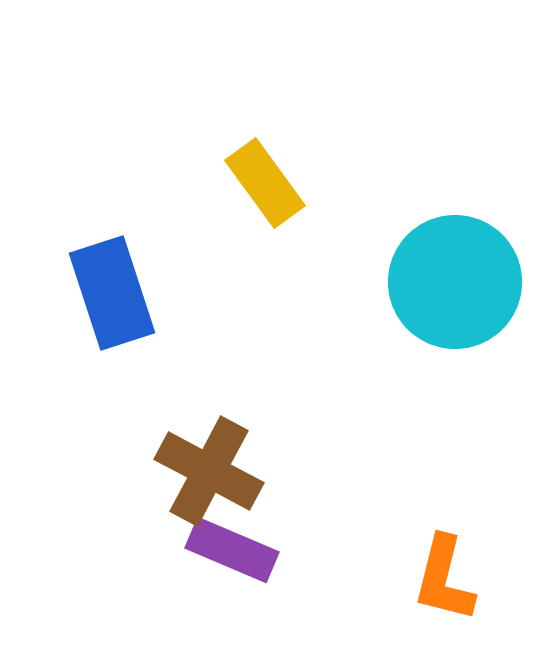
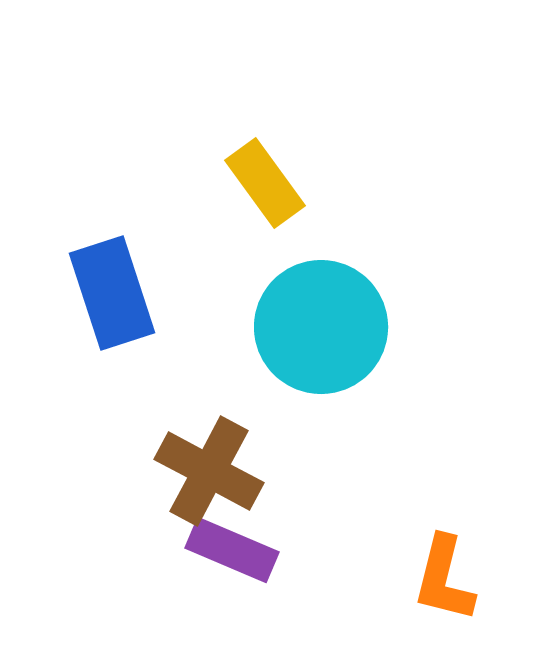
cyan circle: moved 134 px left, 45 px down
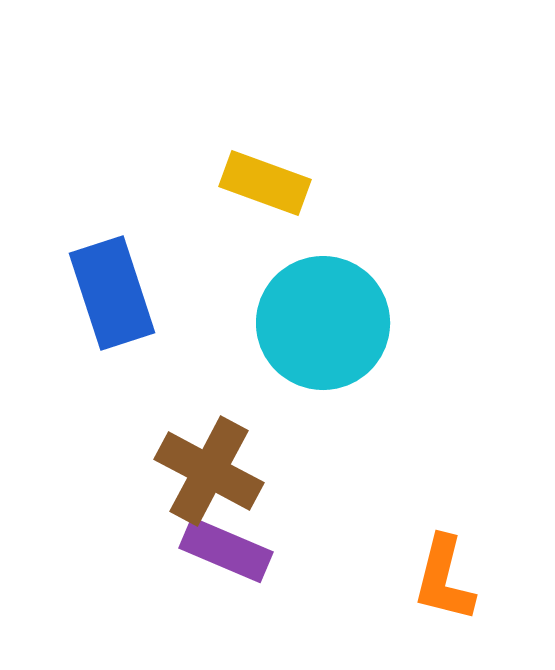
yellow rectangle: rotated 34 degrees counterclockwise
cyan circle: moved 2 px right, 4 px up
purple rectangle: moved 6 px left
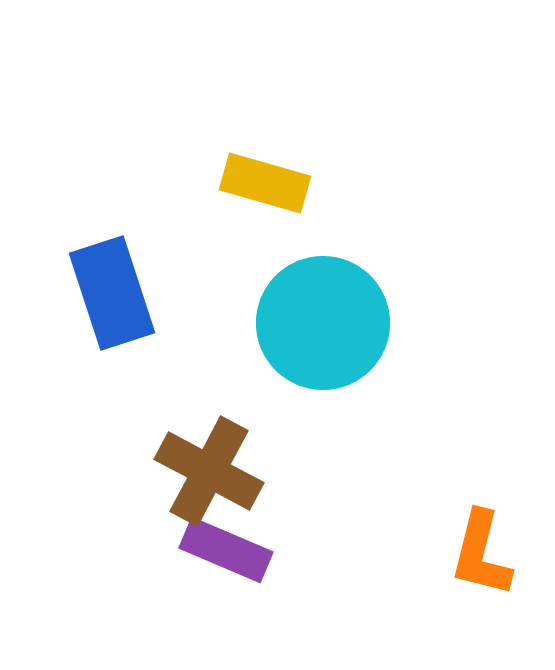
yellow rectangle: rotated 4 degrees counterclockwise
orange L-shape: moved 37 px right, 25 px up
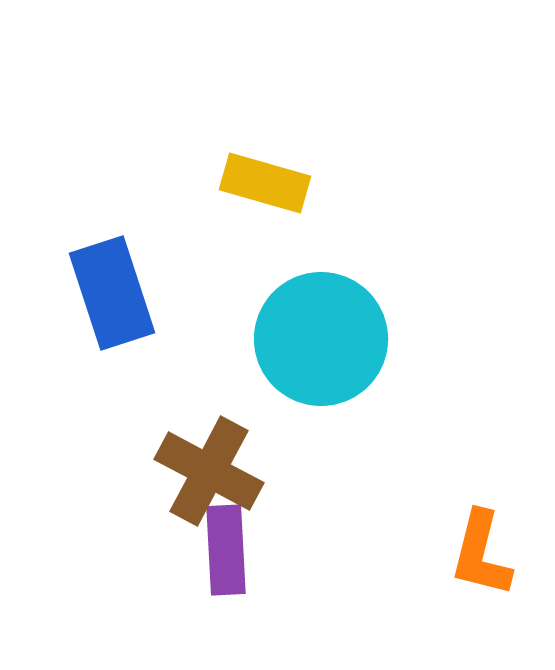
cyan circle: moved 2 px left, 16 px down
purple rectangle: rotated 64 degrees clockwise
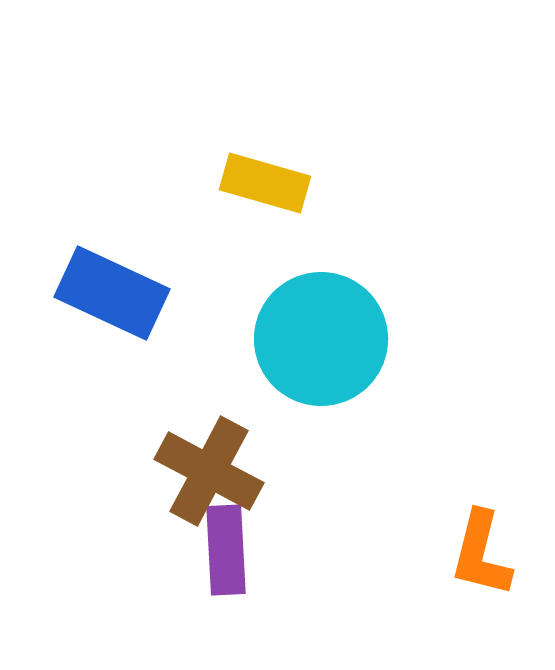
blue rectangle: rotated 47 degrees counterclockwise
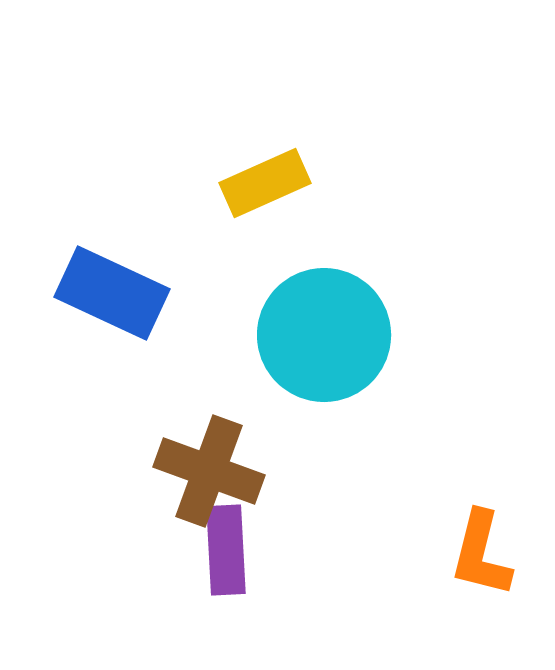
yellow rectangle: rotated 40 degrees counterclockwise
cyan circle: moved 3 px right, 4 px up
brown cross: rotated 8 degrees counterclockwise
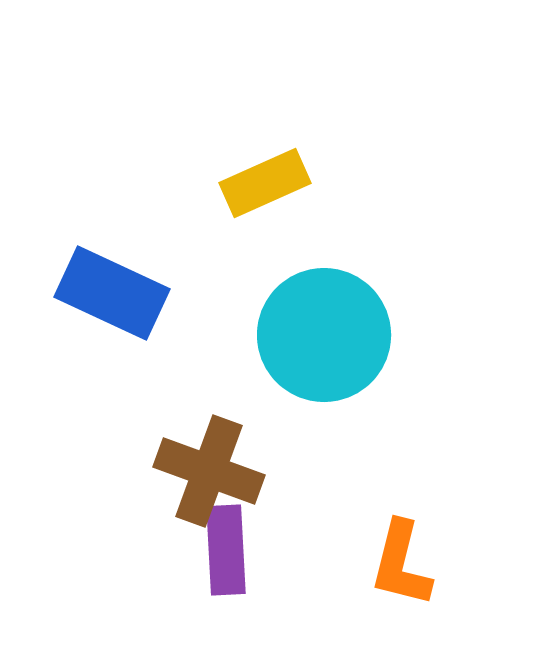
orange L-shape: moved 80 px left, 10 px down
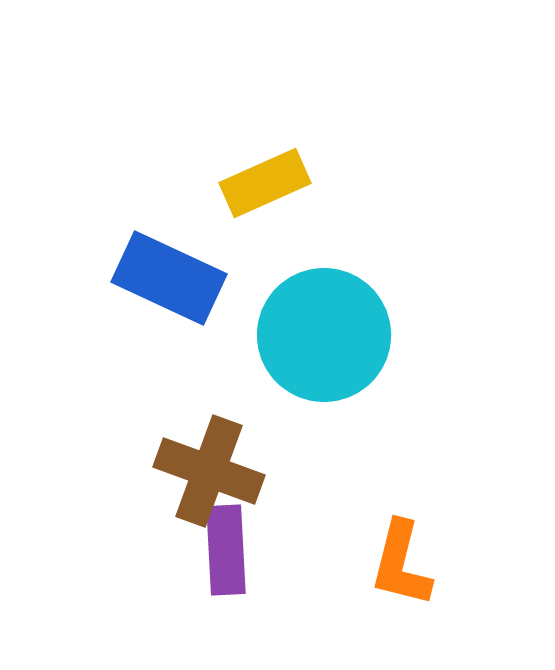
blue rectangle: moved 57 px right, 15 px up
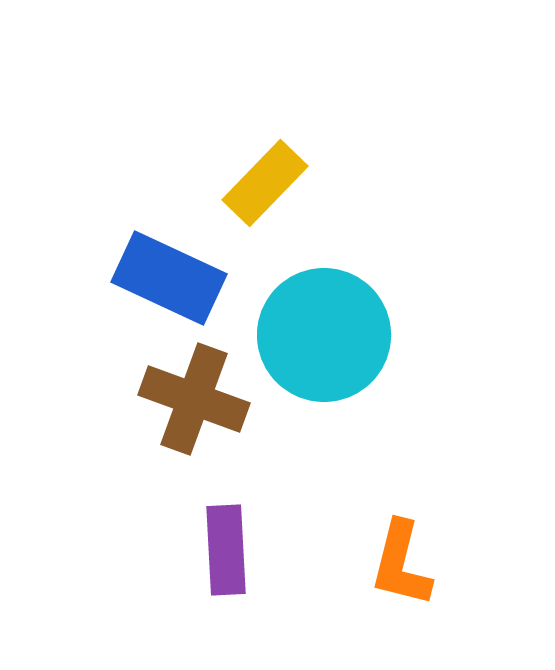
yellow rectangle: rotated 22 degrees counterclockwise
brown cross: moved 15 px left, 72 px up
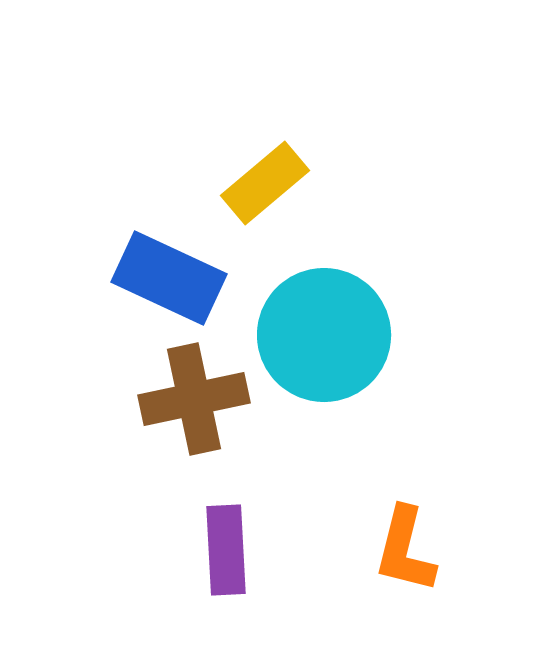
yellow rectangle: rotated 6 degrees clockwise
brown cross: rotated 32 degrees counterclockwise
orange L-shape: moved 4 px right, 14 px up
